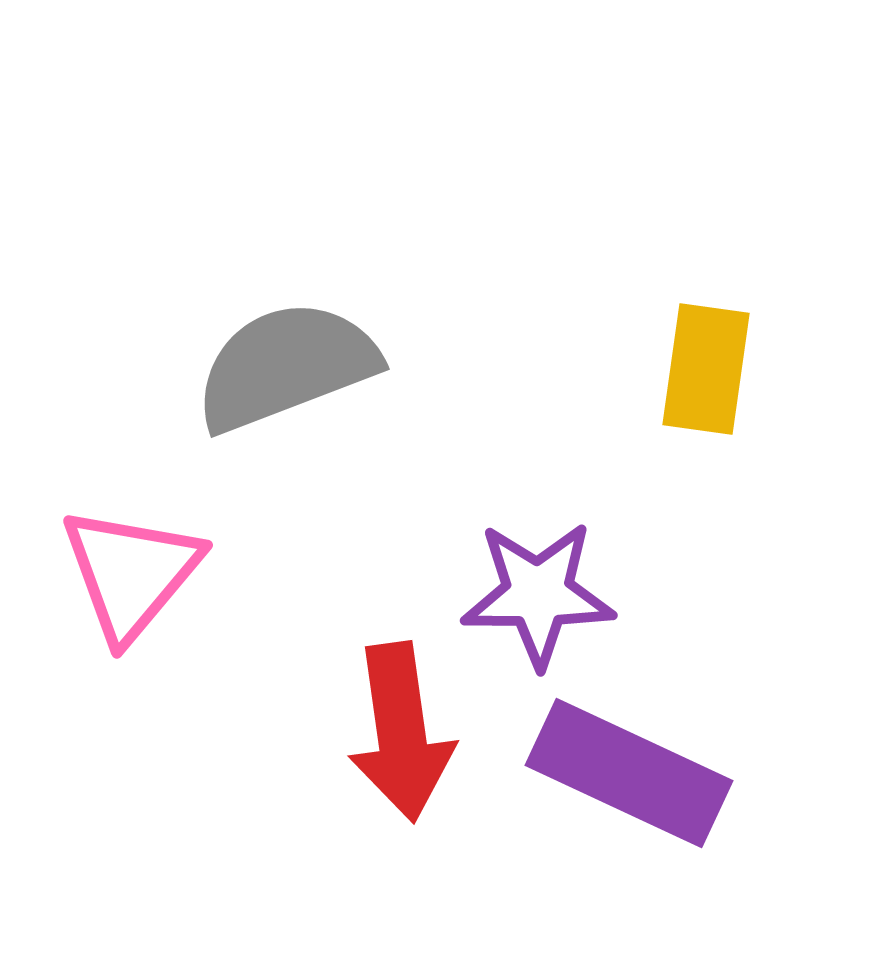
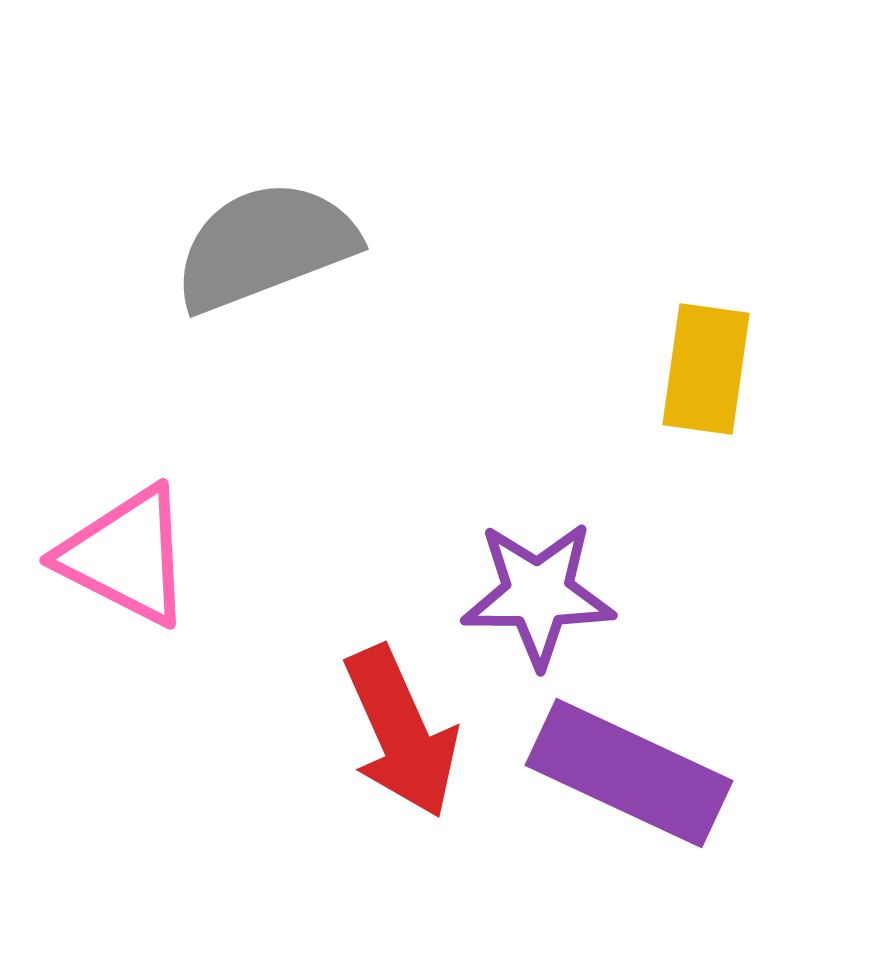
gray semicircle: moved 21 px left, 120 px up
pink triangle: moved 5 px left, 17 px up; rotated 43 degrees counterclockwise
red arrow: rotated 16 degrees counterclockwise
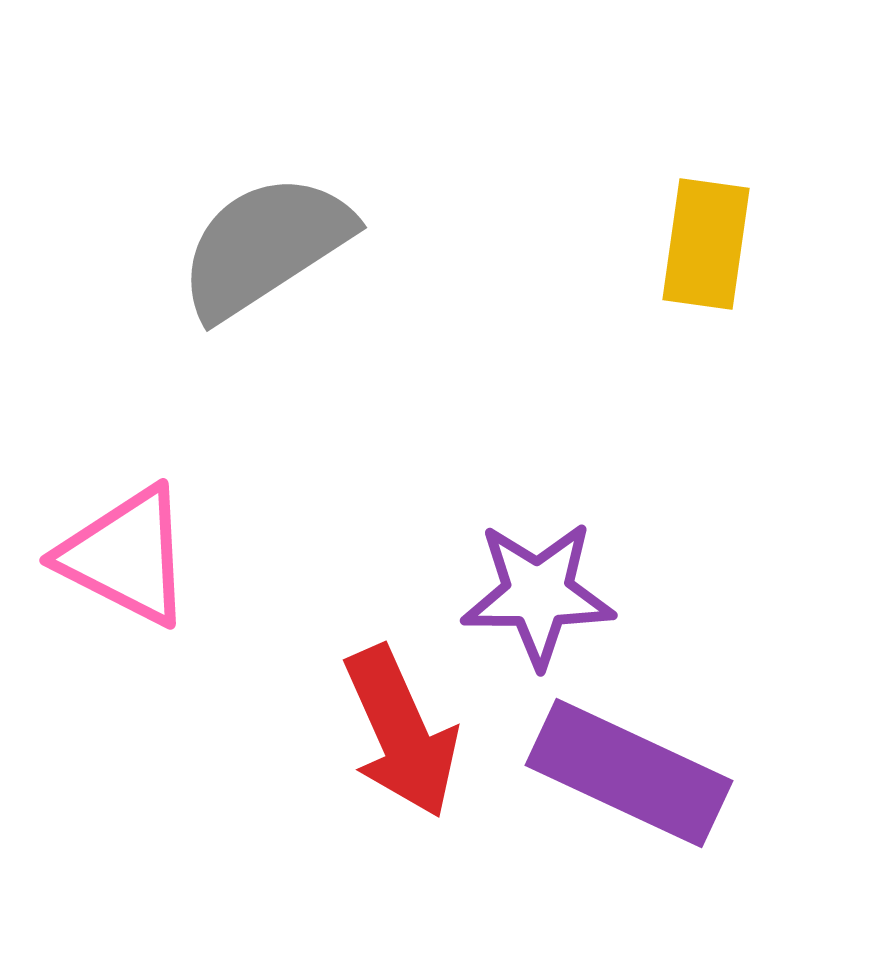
gray semicircle: rotated 12 degrees counterclockwise
yellow rectangle: moved 125 px up
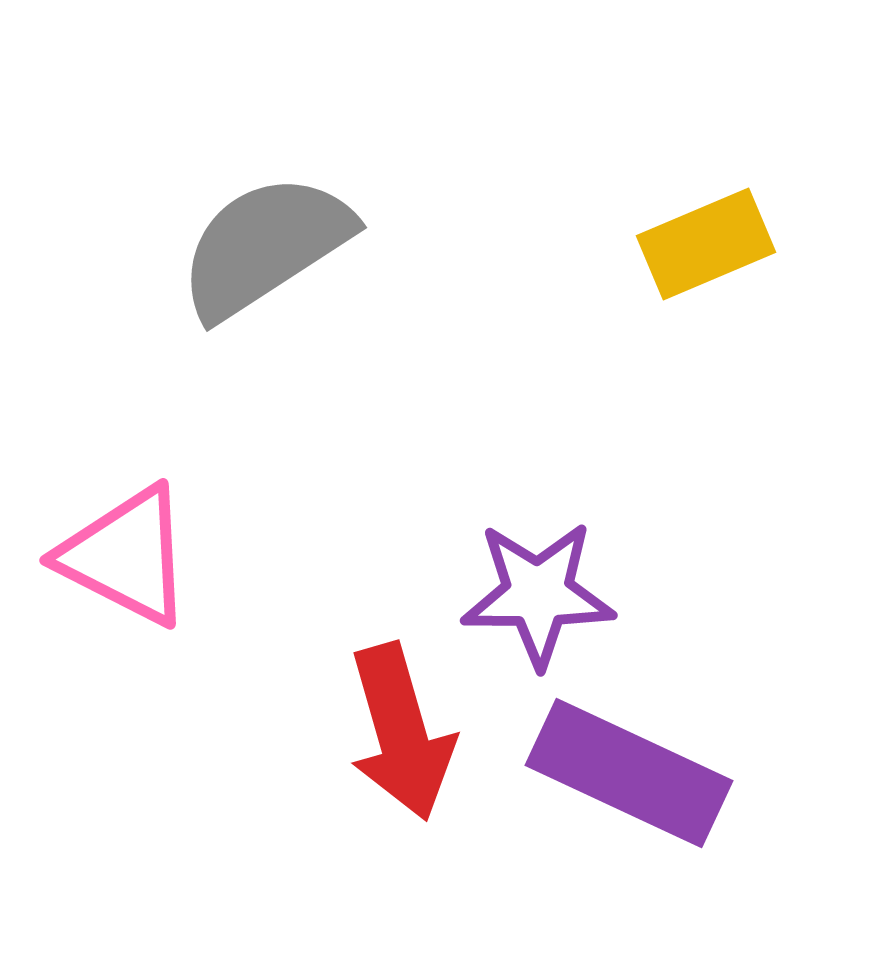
yellow rectangle: rotated 59 degrees clockwise
red arrow: rotated 8 degrees clockwise
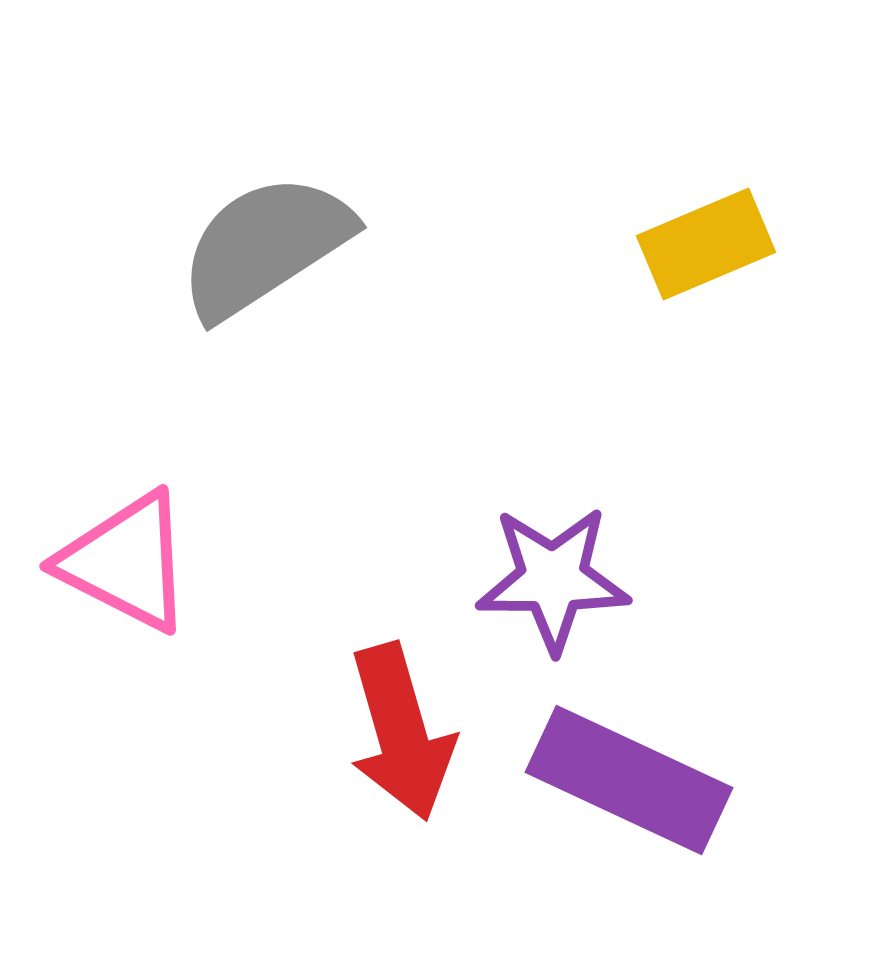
pink triangle: moved 6 px down
purple star: moved 15 px right, 15 px up
purple rectangle: moved 7 px down
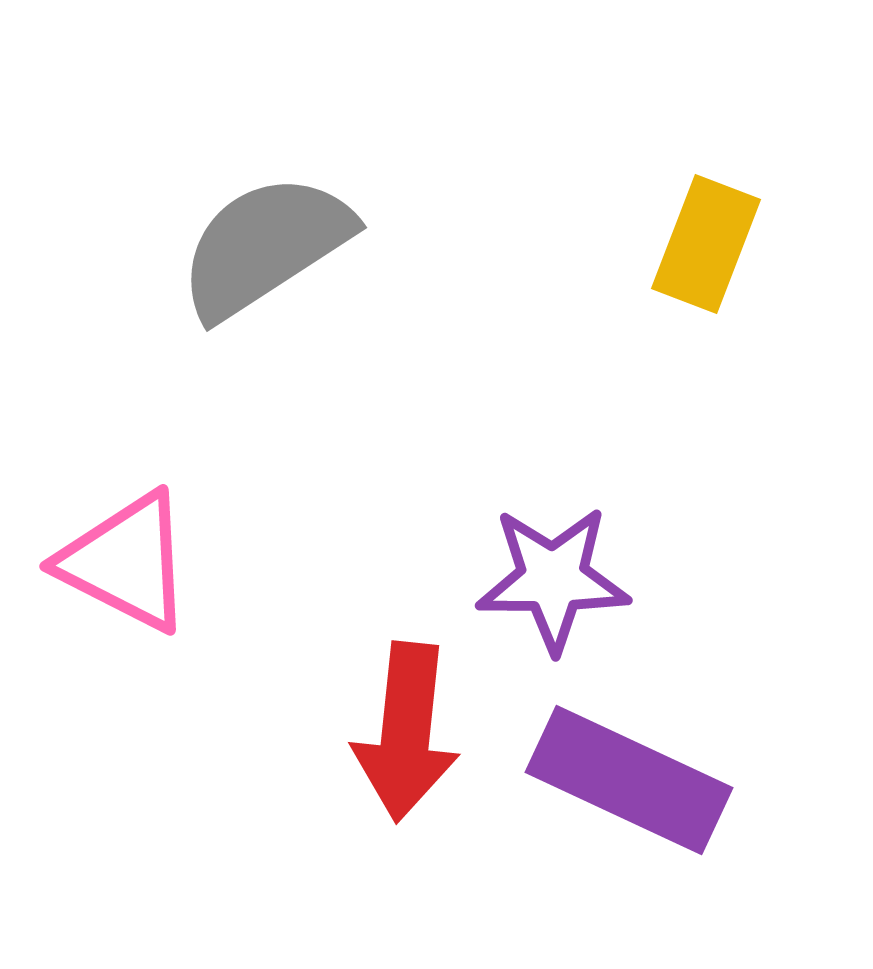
yellow rectangle: rotated 46 degrees counterclockwise
red arrow: moved 5 px right; rotated 22 degrees clockwise
